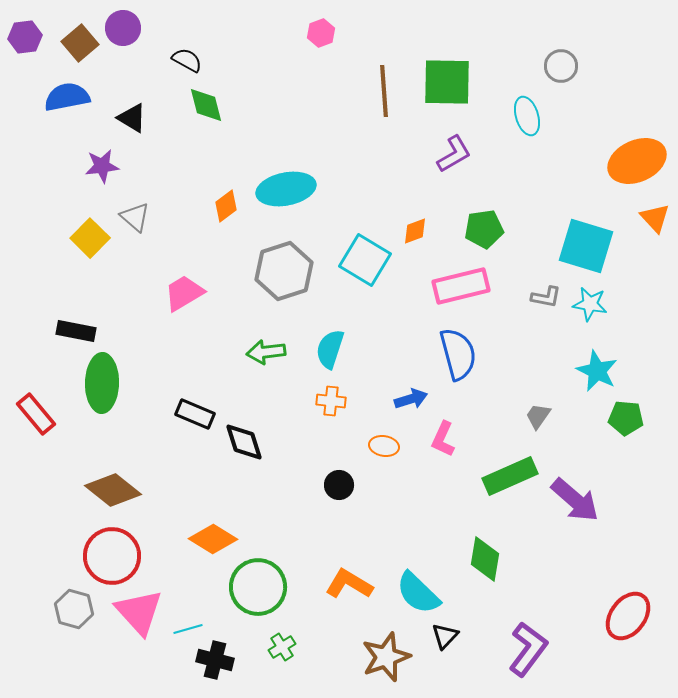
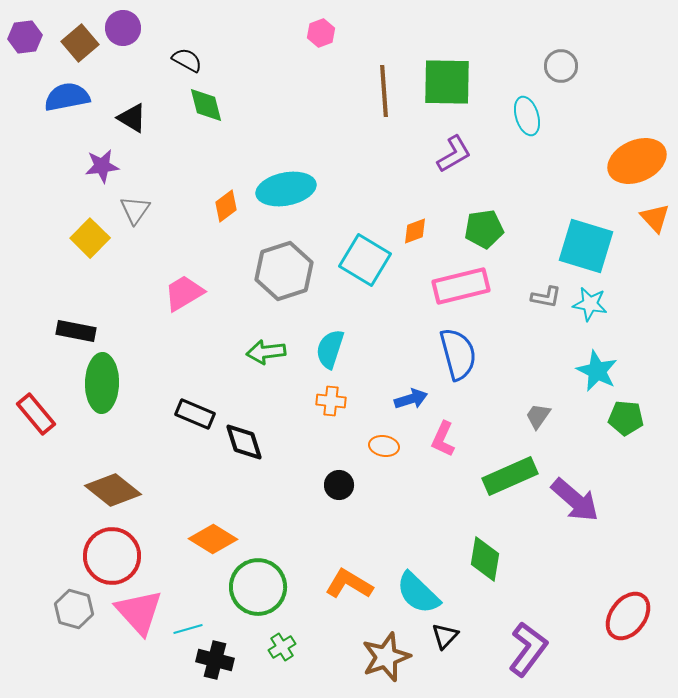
gray triangle at (135, 217): moved 7 px up; rotated 24 degrees clockwise
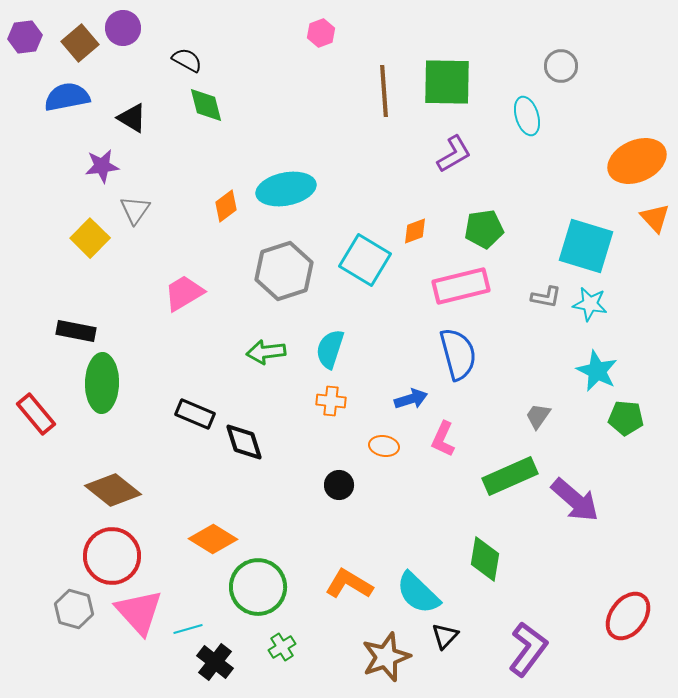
black cross at (215, 660): moved 2 px down; rotated 24 degrees clockwise
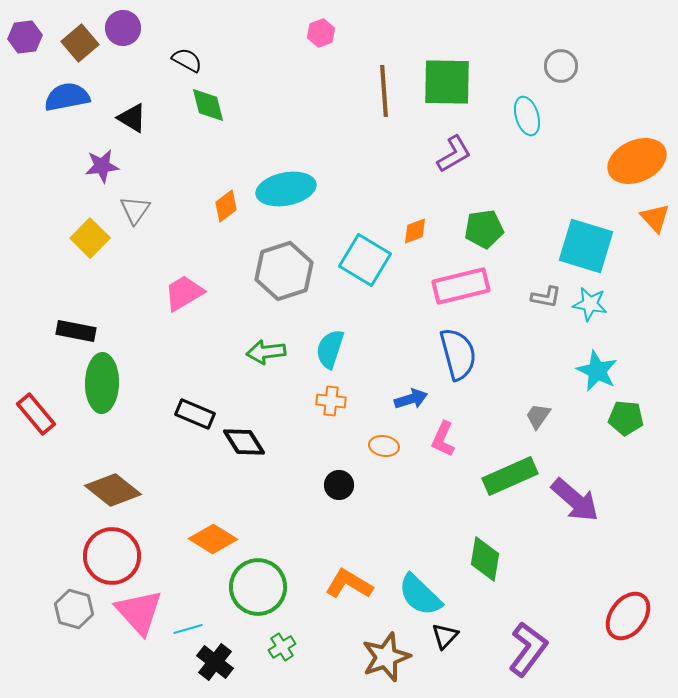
green diamond at (206, 105): moved 2 px right
black diamond at (244, 442): rotated 15 degrees counterclockwise
cyan semicircle at (418, 593): moved 2 px right, 2 px down
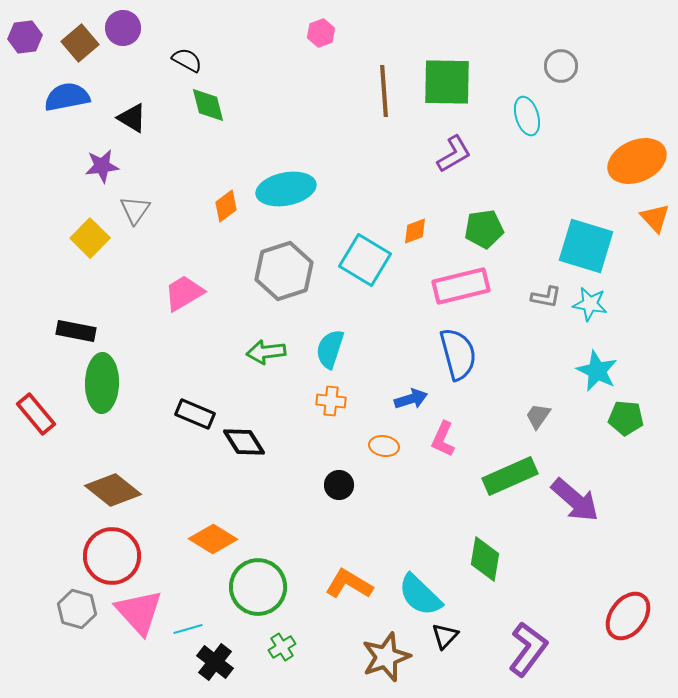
gray hexagon at (74, 609): moved 3 px right
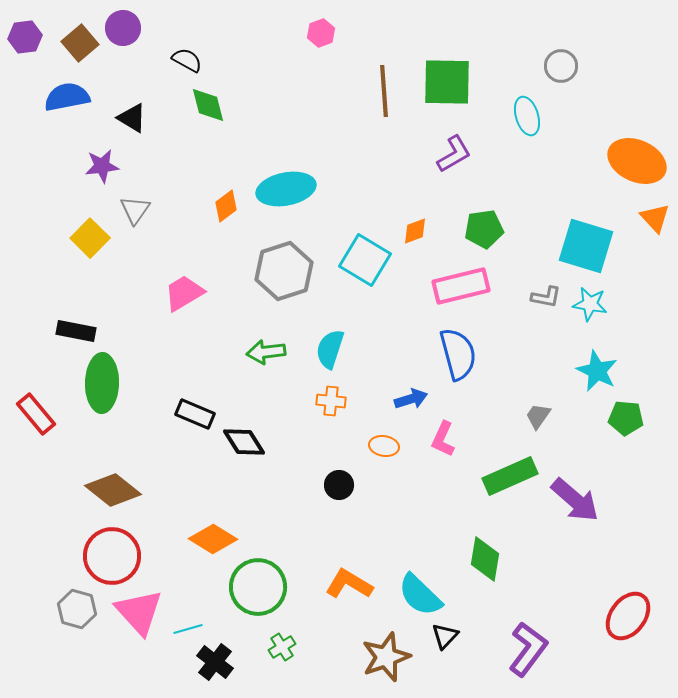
orange ellipse at (637, 161): rotated 48 degrees clockwise
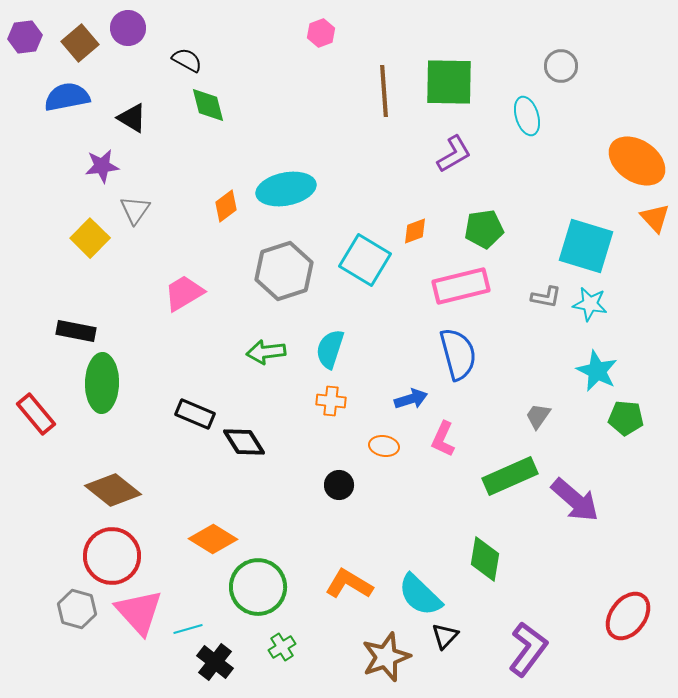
purple circle at (123, 28): moved 5 px right
green square at (447, 82): moved 2 px right
orange ellipse at (637, 161): rotated 10 degrees clockwise
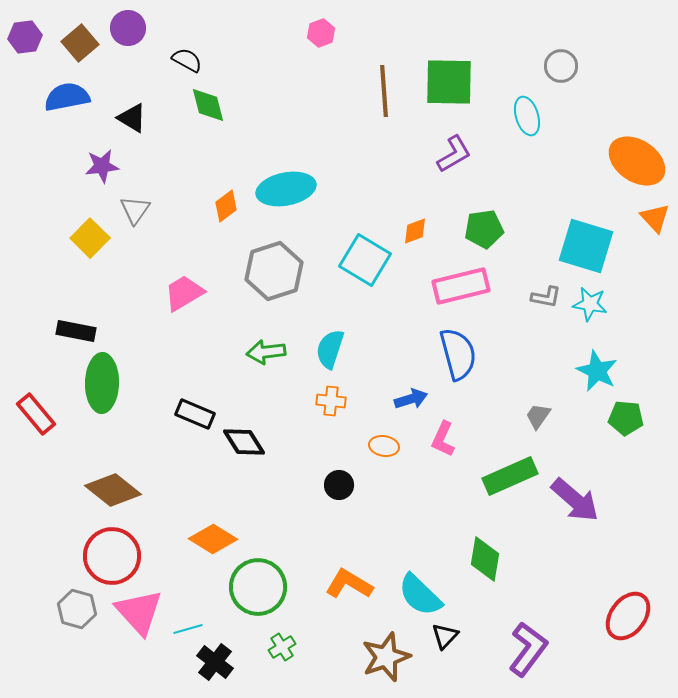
gray hexagon at (284, 271): moved 10 px left
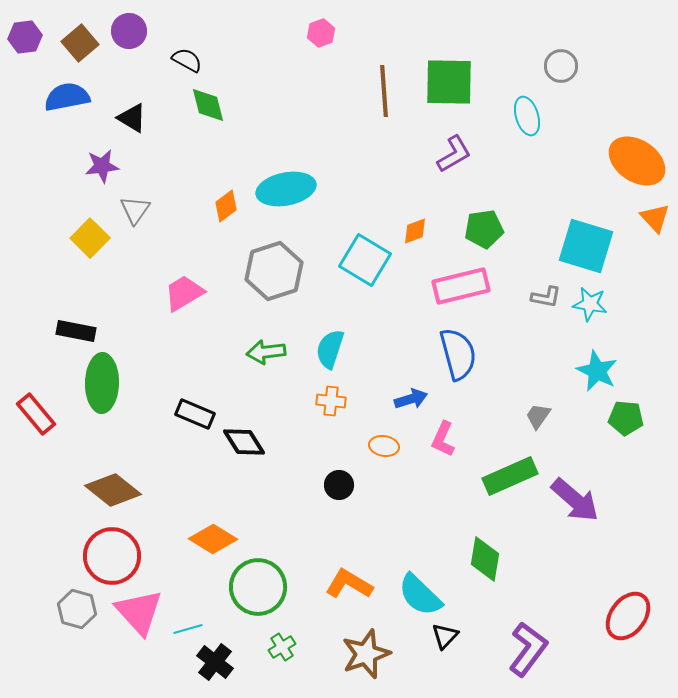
purple circle at (128, 28): moved 1 px right, 3 px down
brown star at (386, 657): moved 20 px left, 3 px up
